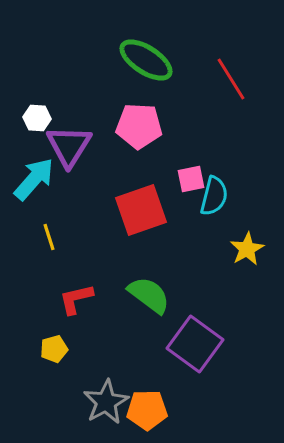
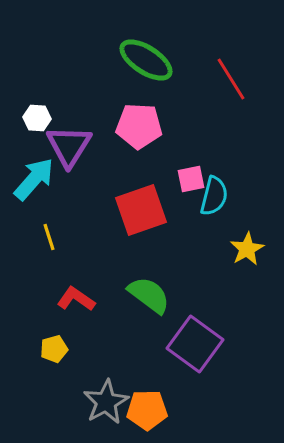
red L-shape: rotated 48 degrees clockwise
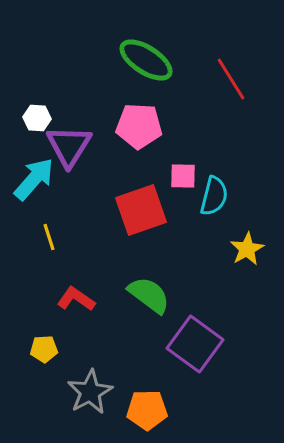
pink square: moved 8 px left, 3 px up; rotated 12 degrees clockwise
yellow pentagon: moved 10 px left; rotated 12 degrees clockwise
gray star: moved 16 px left, 10 px up
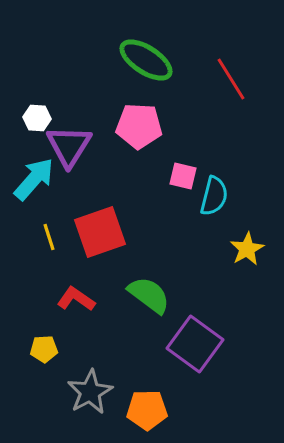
pink square: rotated 12 degrees clockwise
red square: moved 41 px left, 22 px down
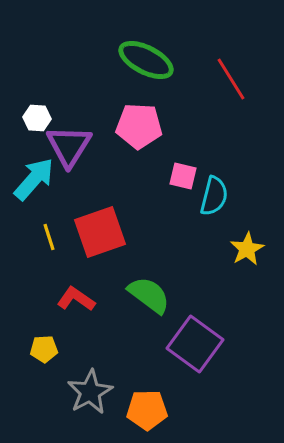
green ellipse: rotated 6 degrees counterclockwise
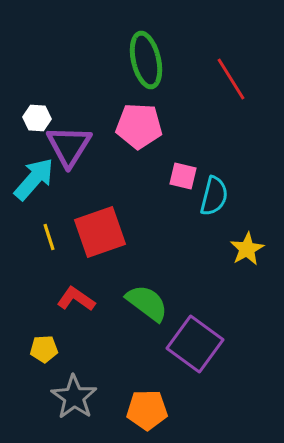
green ellipse: rotated 50 degrees clockwise
green semicircle: moved 2 px left, 8 px down
gray star: moved 16 px left, 5 px down; rotated 9 degrees counterclockwise
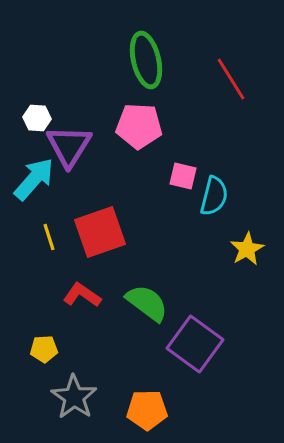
red L-shape: moved 6 px right, 4 px up
